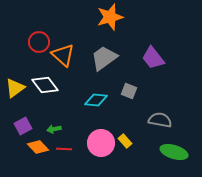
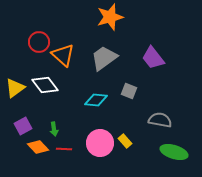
green arrow: rotated 88 degrees counterclockwise
pink circle: moved 1 px left
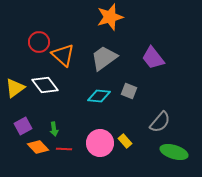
cyan diamond: moved 3 px right, 4 px up
gray semicircle: moved 2 px down; rotated 120 degrees clockwise
